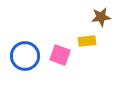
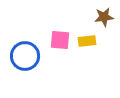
brown star: moved 3 px right
pink square: moved 15 px up; rotated 15 degrees counterclockwise
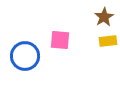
brown star: rotated 24 degrees counterclockwise
yellow rectangle: moved 21 px right
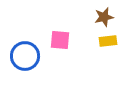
brown star: rotated 18 degrees clockwise
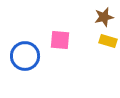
yellow rectangle: rotated 24 degrees clockwise
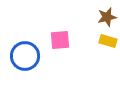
brown star: moved 3 px right
pink square: rotated 10 degrees counterclockwise
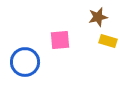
brown star: moved 9 px left
blue circle: moved 6 px down
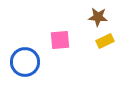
brown star: rotated 18 degrees clockwise
yellow rectangle: moved 3 px left; rotated 42 degrees counterclockwise
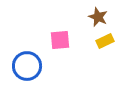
brown star: rotated 18 degrees clockwise
blue circle: moved 2 px right, 4 px down
